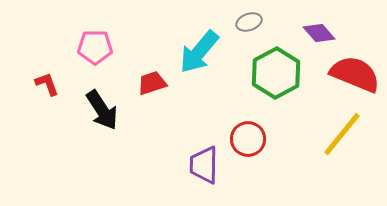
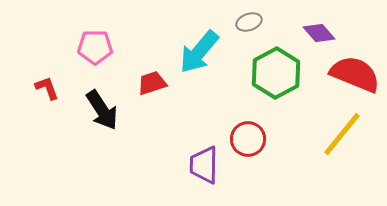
red L-shape: moved 4 px down
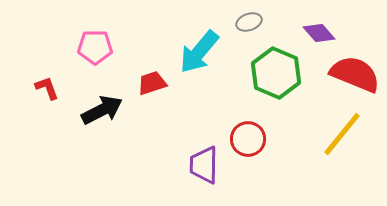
green hexagon: rotated 9 degrees counterclockwise
black arrow: rotated 84 degrees counterclockwise
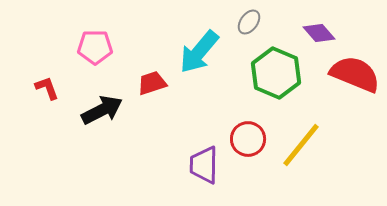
gray ellipse: rotated 35 degrees counterclockwise
yellow line: moved 41 px left, 11 px down
